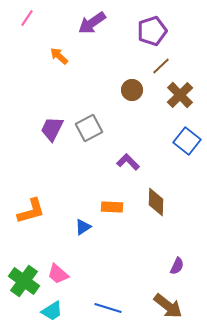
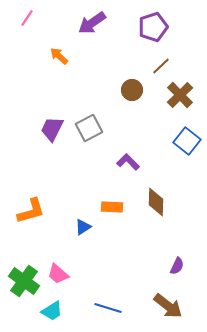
purple pentagon: moved 1 px right, 4 px up
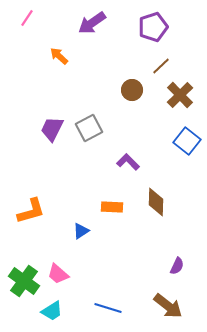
blue triangle: moved 2 px left, 4 px down
